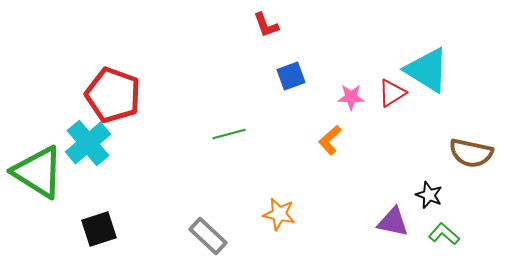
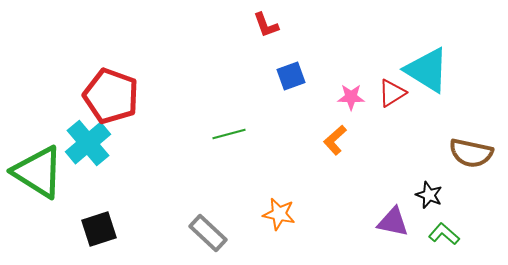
red pentagon: moved 2 px left, 1 px down
orange L-shape: moved 5 px right
gray rectangle: moved 3 px up
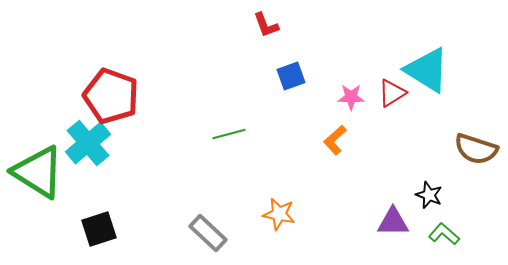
brown semicircle: moved 5 px right, 4 px up; rotated 6 degrees clockwise
purple triangle: rotated 12 degrees counterclockwise
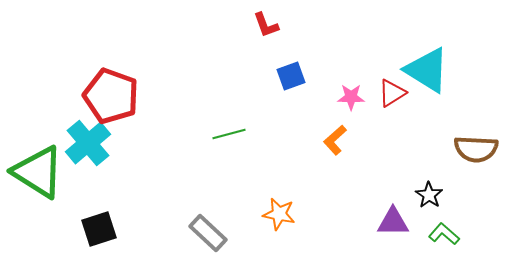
brown semicircle: rotated 15 degrees counterclockwise
black star: rotated 12 degrees clockwise
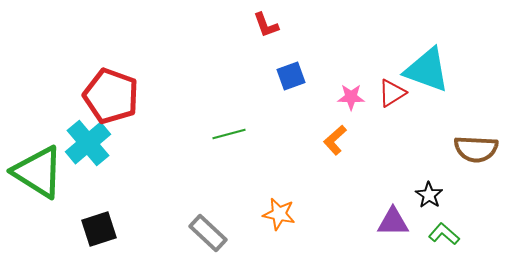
cyan triangle: rotated 12 degrees counterclockwise
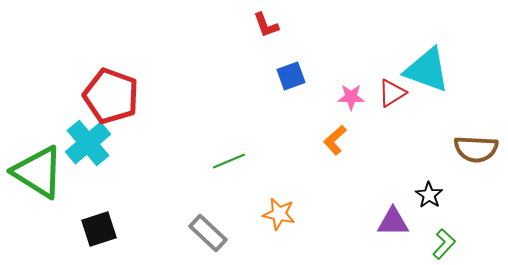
green line: moved 27 px down; rotated 8 degrees counterclockwise
green L-shape: moved 10 px down; rotated 92 degrees clockwise
